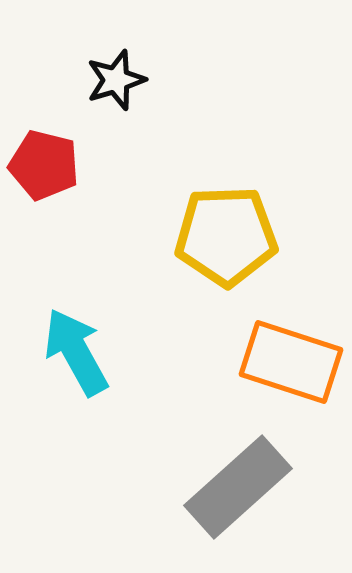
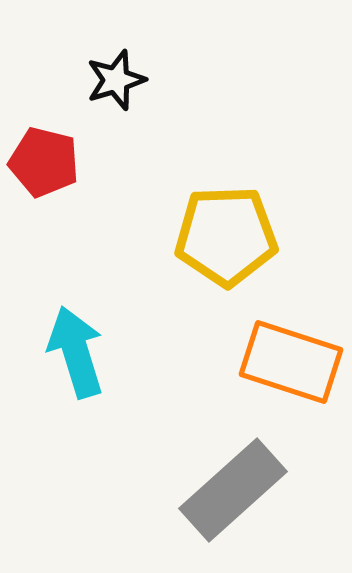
red pentagon: moved 3 px up
cyan arrow: rotated 12 degrees clockwise
gray rectangle: moved 5 px left, 3 px down
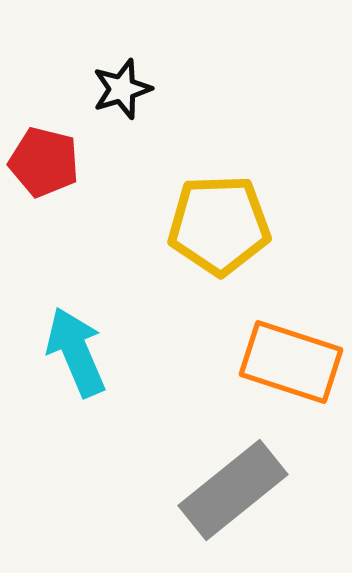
black star: moved 6 px right, 9 px down
yellow pentagon: moved 7 px left, 11 px up
cyan arrow: rotated 6 degrees counterclockwise
gray rectangle: rotated 3 degrees clockwise
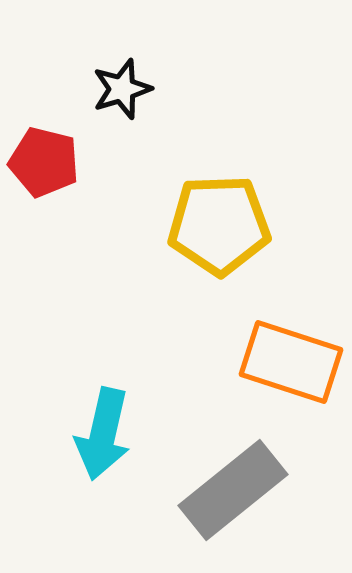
cyan arrow: moved 27 px right, 82 px down; rotated 144 degrees counterclockwise
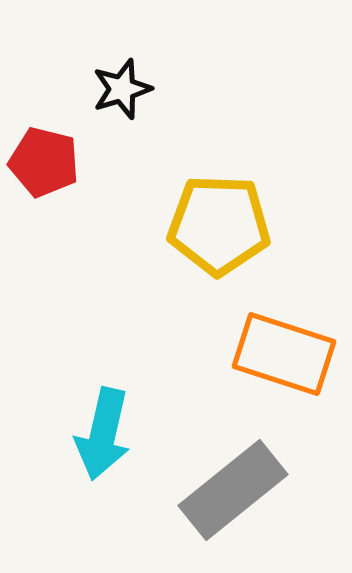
yellow pentagon: rotated 4 degrees clockwise
orange rectangle: moved 7 px left, 8 px up
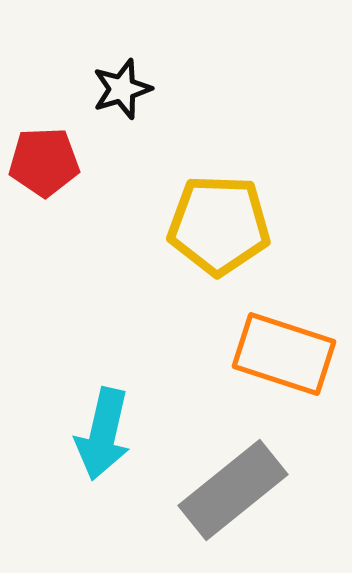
red pentagon: rotated 16 degrees counterclockwise
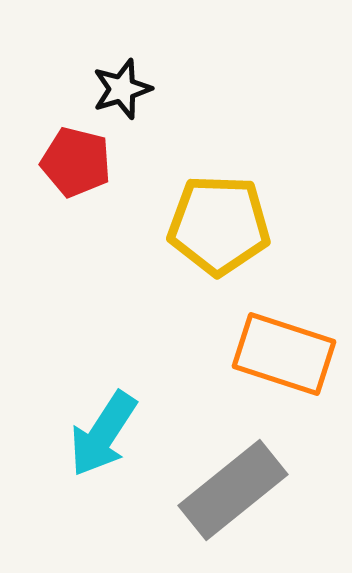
red pentagon: moved 32 px right; rotated 16 degrees clockwise
cyan arrow: rotated 20 degrees clockwise
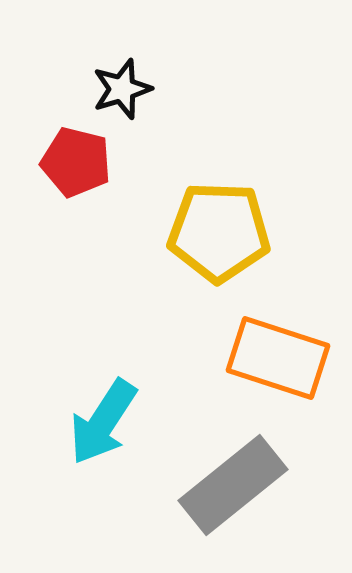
yellow pentagon: moved 7 px down
orange rectangle: moved 6 px left, 4 px down
cyan arrow: moved 12 px up
gray rectangle: moved 5 px up
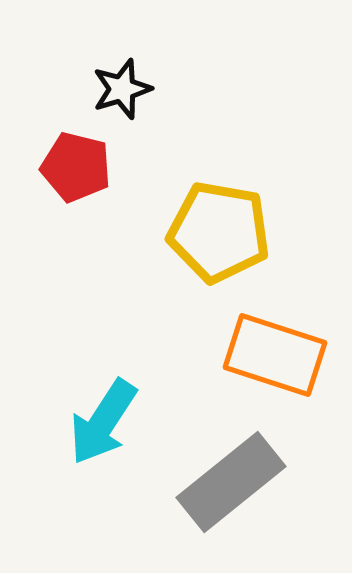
red pentagon: moved 5 px down
yellow pentagon: rotated 8 degrees clockwise
orange rectangle: moved 3 px left, 3 px up
gray rectangle: moved 2 px left, 3 px up
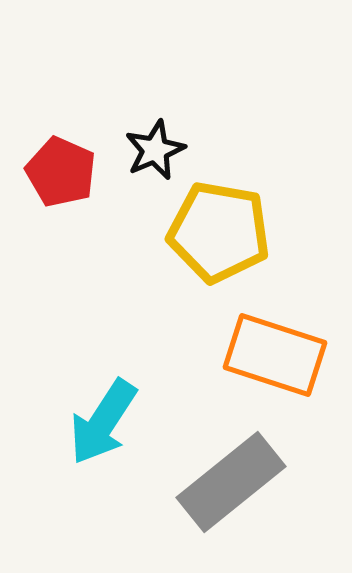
black star: moved 33 px right, 61 px down; rotated 6 degrees counterclockwise
red pentagon: moved 15 px left, 5 px down; rotated 10 degrees clockwise
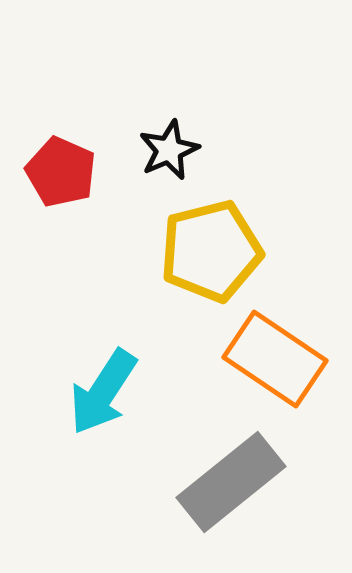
black star: moved 14 px right
yellow pentagon: moved 8 px left, 19 px down; rotated 24 degrees counterclockwise
orange rectangle: moved 4 px down; rotated 16 degrees clockwise
cyan arrow: moved 30 px up
